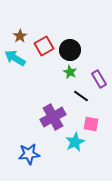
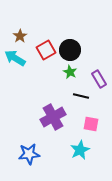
red square: moved 2 px right, 4 px down
black line: rotated 21 degrees counterclockwise
cyan star: moved 5 px right, 8 px down
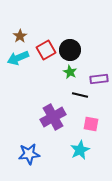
cyan arrow: moved 3 px right; rotated 55 degrees counterclockwise
purple rectangle: rotated 66 degrees counterclockwise
black line: moved 1 px left, 1 px up
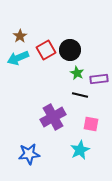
green star: moved 7 px right, 1 px down
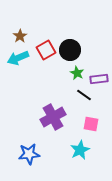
black line: moved 4 px right; rotated 21 degrees clockwise
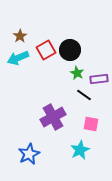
blue star: rotated 20 degrees counterclockwise
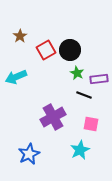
cyan arrow: moved 2 px left, 19 px down
black line: rotated 14 degrees counterclockwise
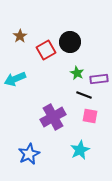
black circle: moved 8 px up
cyan arrow: moved 1 px left, 2 px down
pink square: moved 1 px left, 8 px up
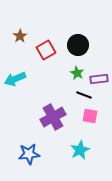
black circle: moved 8 px right, 3 px down
blue star: rotated 20 degrees clockwise
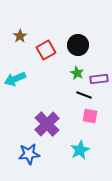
purple cross: moved 6 px left, 7 px down; rotated 15 degrees counterclockwise
